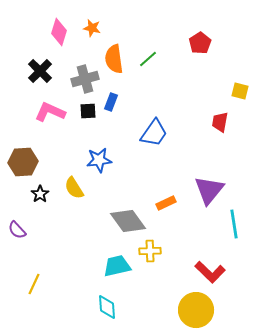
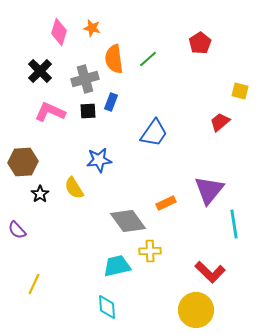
red trapezoid: rotated 40 degrees clockwise
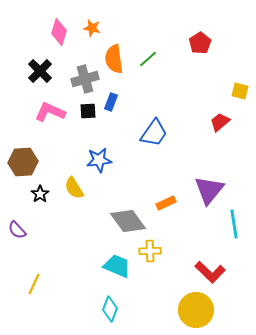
cyan trapezoid: rotated 36 degrees clockwise
cyan diamond: moved 3 px right, 2 px down; rotated 25 degrees clockwise
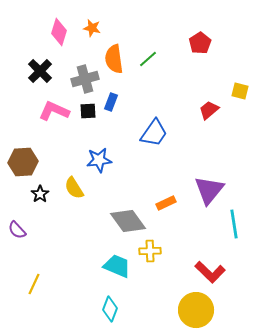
pink L-shape: moved 4 px right, 1 px up
red trapezoid: moved 11 px left, 12 px up
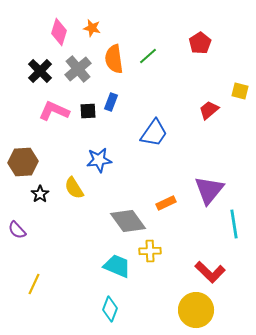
green line: moved 3 px up
gray cross: moved 7 px left, 10 px up; rotated 24 degrees counterclockwise
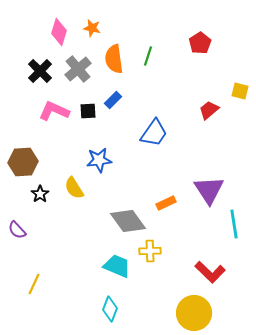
green line: rotated 30 degrees counterclockwise
blue rectangle: moved 2 px right, 2 px up; rotated 24 degrees clockwise
purple triangle: rotated 12 degrees counterclockwise
yellow circle: moved 2 px left, 3 px down
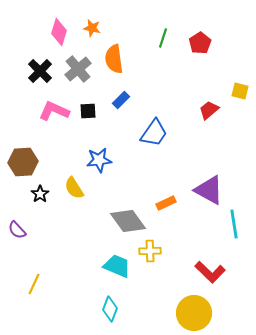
green line: moved 15 px right, 18 px up
blue rectangle: moved 8 px right
purple triangle: rotated 28 degrees counterclockwise
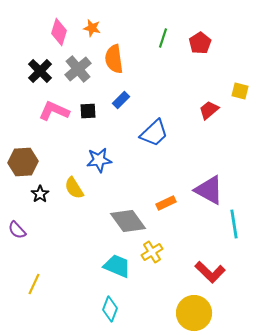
blue trapezoid: rotated 12 degrees clockwise
yellow cross: moved 2 px right, 1 px down; rotated 30 degrees counterclockwise
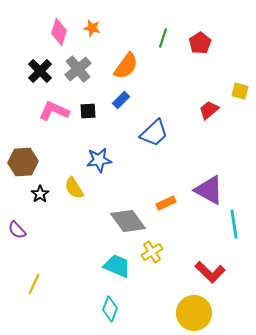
orange semicircle: moved 12 px right, 7 px down; rotated 136 degrees counterclockwise
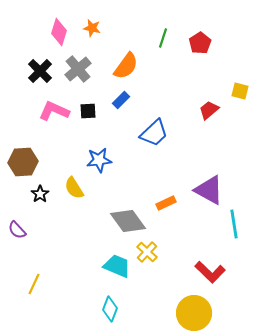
yellow cross: moved 5 px left; rotated 15 degrees counterclockwise
